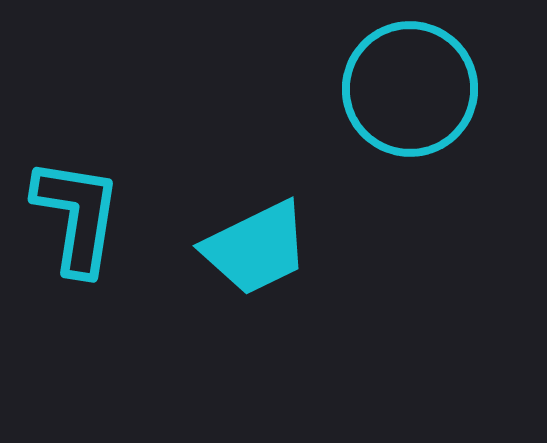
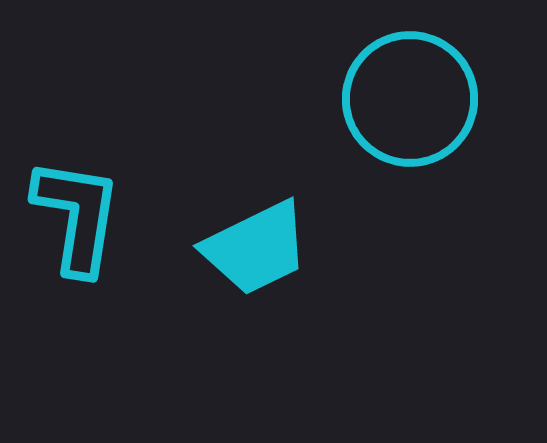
cyan circle: moved 10 px down
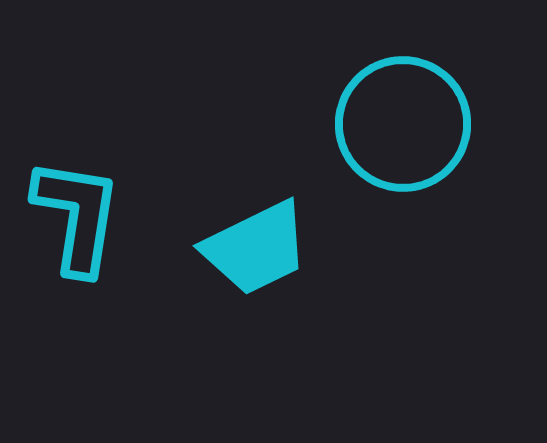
cyan circle: moved 7 px left, 25 px down
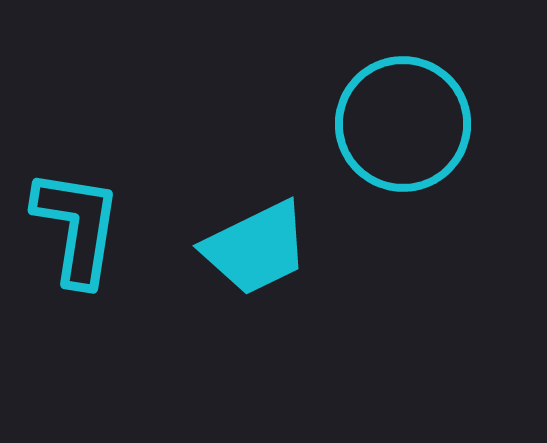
cyan L-shape: moved 11 px down
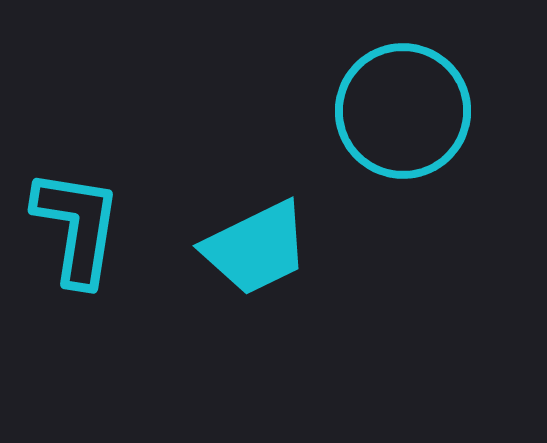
cyan circle: moved 13 px up
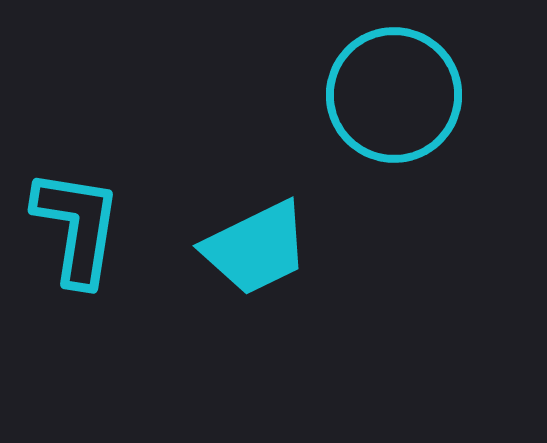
cyan circle: moved 9 px left, 16 px up
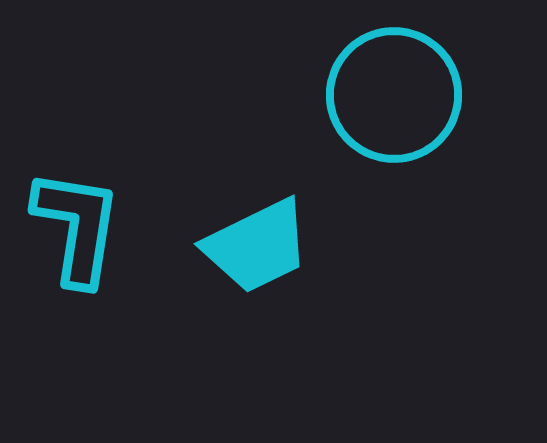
cyan trapezoid: moved 1 px right, 2 px up
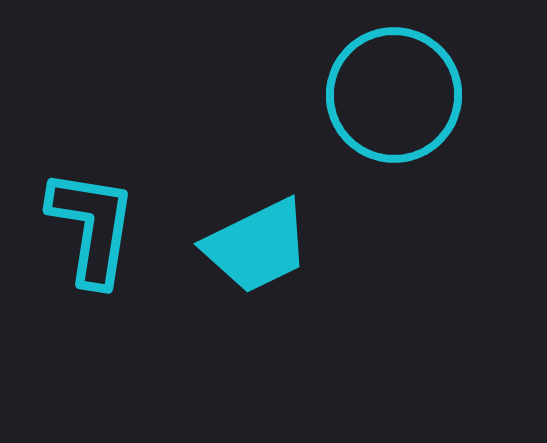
cyan L-shape: moved 15 px right
